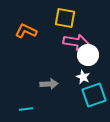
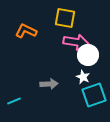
cyan line: moved 12 px left, 8 px up; rotated 16 degrees counterclockwise
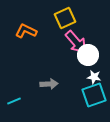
yellow square: rotated 35 degrees counterclockwise
pink arrow: rotated 40 degrees clockwise
white star: moved 11 px right; rotated 16 degrees counterclockwise
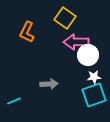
yellow square: rotated 30 degrees counterclockwise
orange L-shape: moved 1 px right, 1 px down; rotated 90 degrees counterclockwise
pink arrow: rotated 130 degrees clockwise
white star: rotated 16 degrees counterclockwise
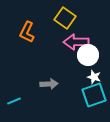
white star: rotated 24 degrees clockwise
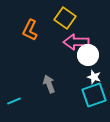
orange L-shape: moved 3 px right, 2 px up
gray arrow: rotated 108 degrees counterclockwise
